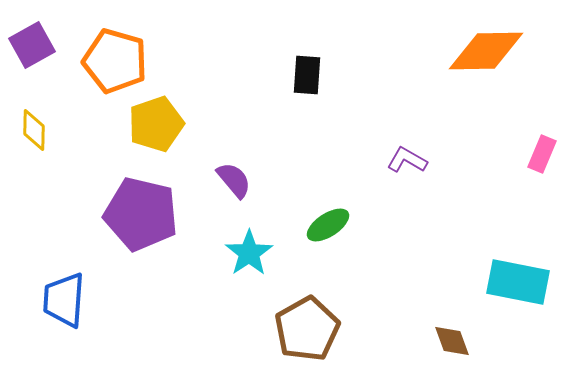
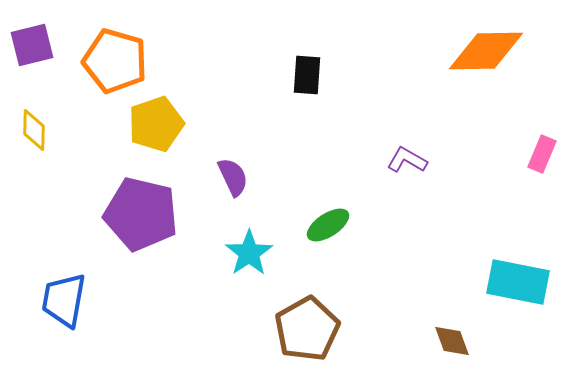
purple square: rotated 15 degrees clockwise
purple semicircle: moved 1 px left, 3 px up; rotated 15 degrees clockwise
blue trapezoid: rotated 6 degrees clockwise
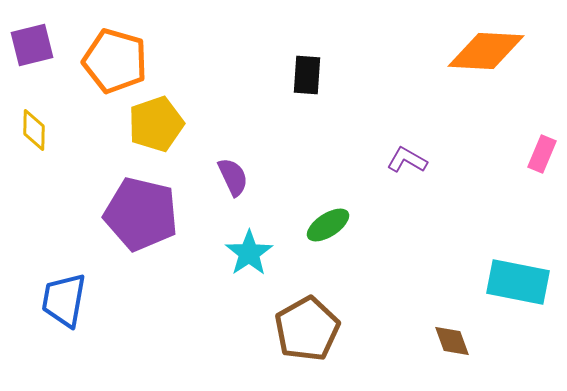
orange diamond: rotated 4 degrees clockwise
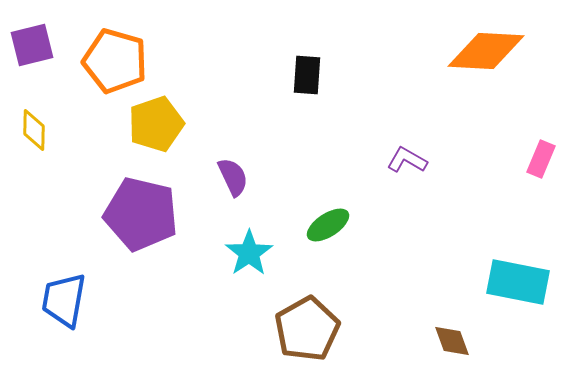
pink rectangle: moved 1 px left, 5 px down
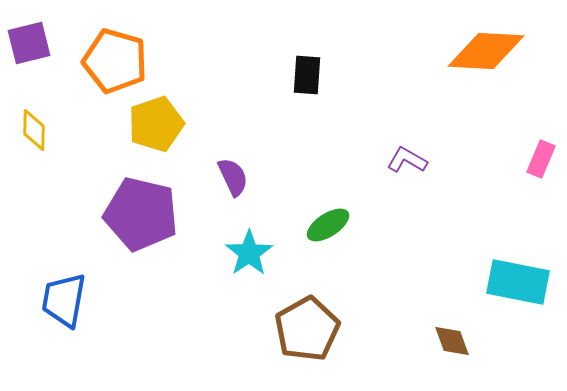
purple square: moved 3 px left, 2 px up
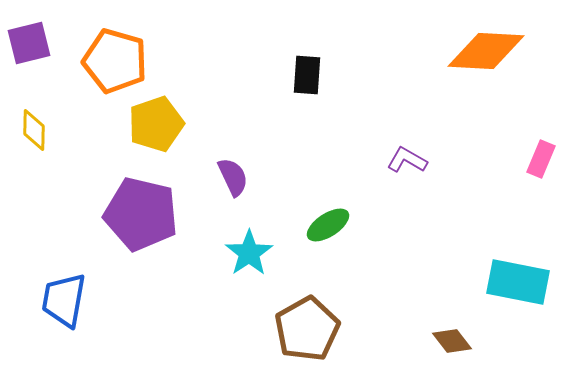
brown diamond: rotated 18 degrees counterclockwise
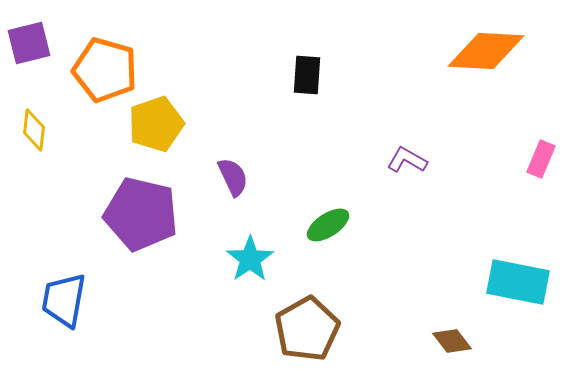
orange pentagon: moved 10 px left, 9 px down
yellow diamond: rotated 6 degrees clockwise
cyan star: moved 1 px right, 6 px down
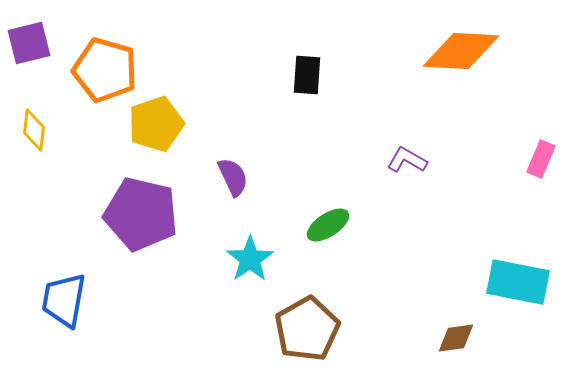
orange diamond: moved 25 px left
brown diamond: moved 4 px right, 3 px up; rotated 60 degrees counterclockwise
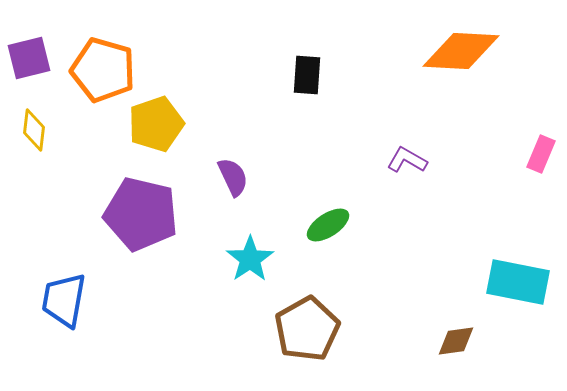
purple square: moved 15 px down
orange pentagon: moved 2 px left
pink rectangle: moved 5 px up
brown diamond: moved 3 px down
